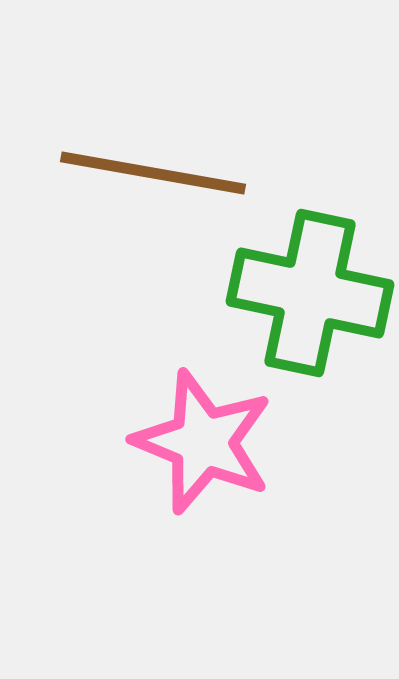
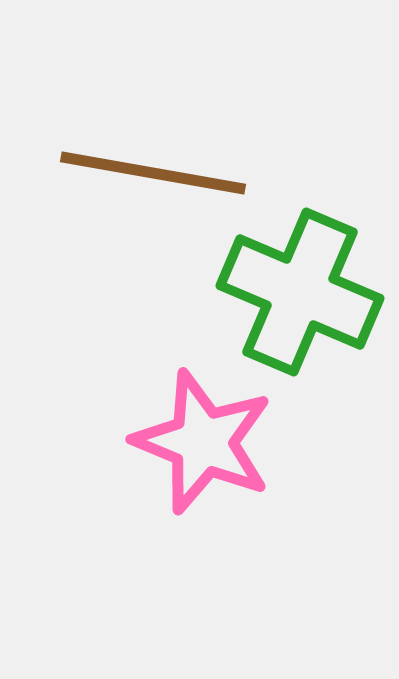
green cross: moved 10 px left, 1 px up; rotated 11 degrees clockwise
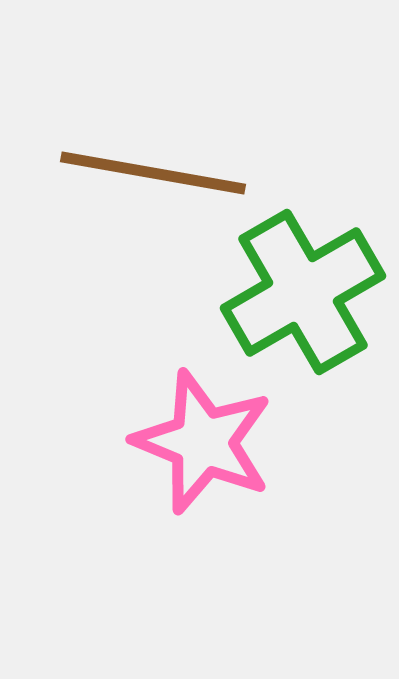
green cross: moved 3 px right; rotated 37 degrees clockwise
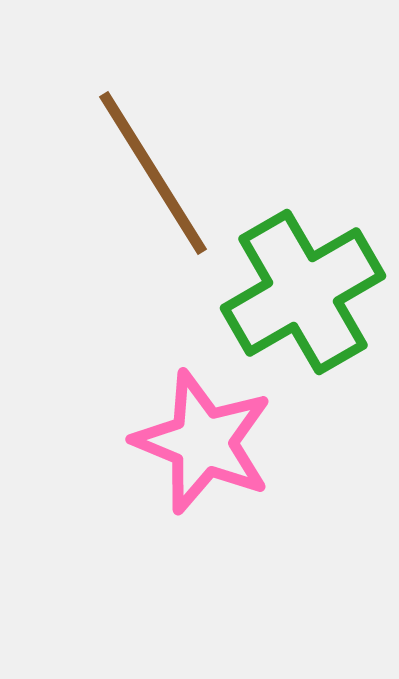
brown line: rotated 48 degrees clockwise
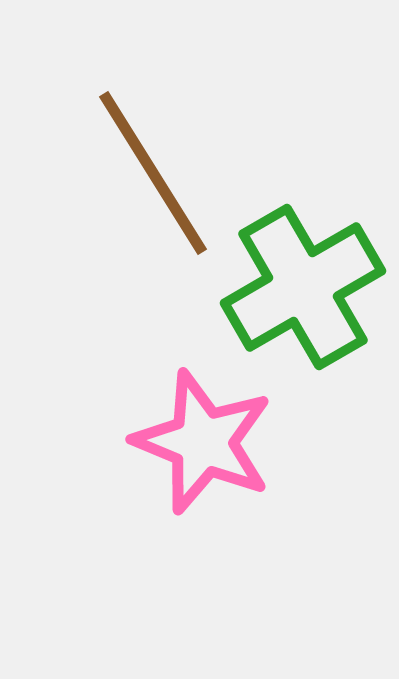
green cross: moved 5 px up
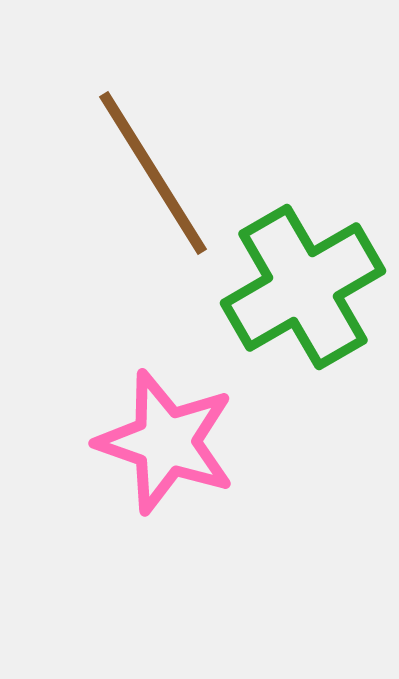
pink star: moved 37 px left; rotated 3 degrees counterclockwise
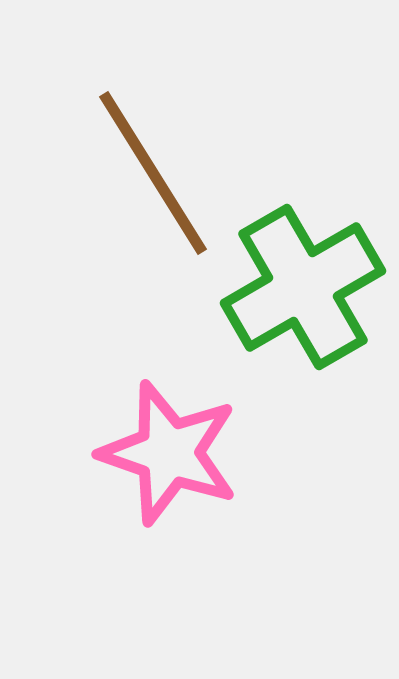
pink star: moved 3 px right, 11 px down
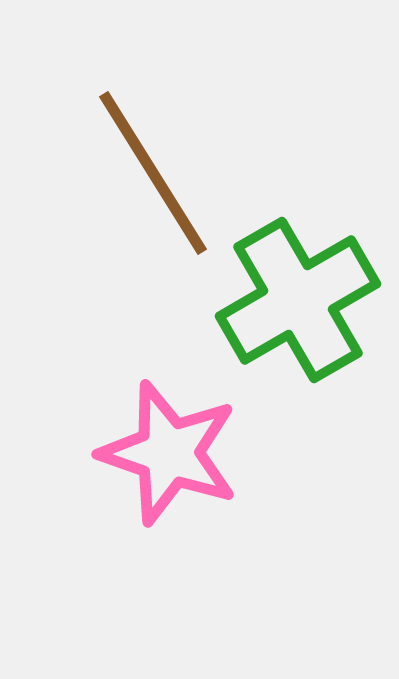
green cross: moved 5 px left, 13 px down
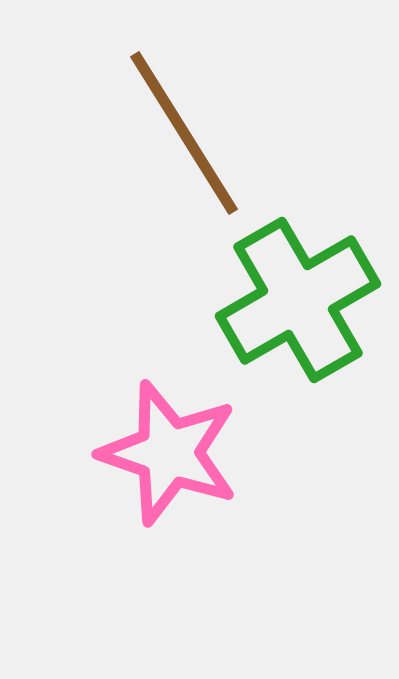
brown line: moved 31 px right, 40 px up
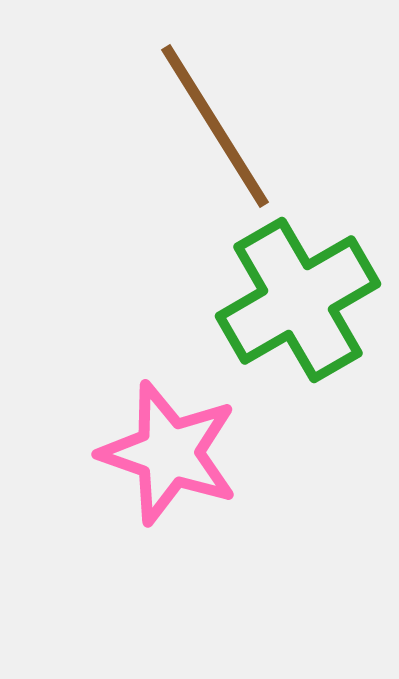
brown line: moved 31 px right, 7 px up
